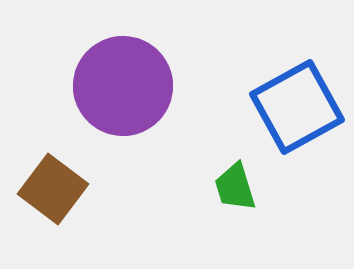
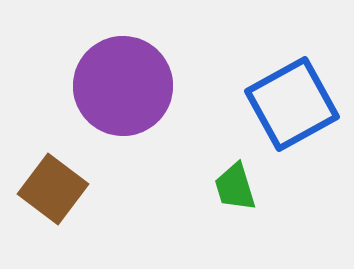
blue square: moved 5 px left, 3 px up
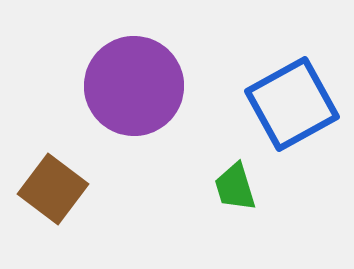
purple circle: moved 11 px right
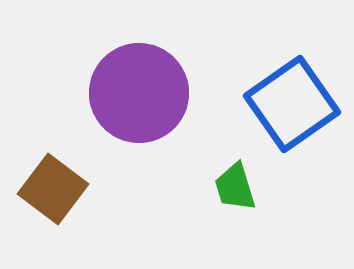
purple circle: moved 5 px right, 7 px down
blue square: rotated 6 degrees counterclockwise
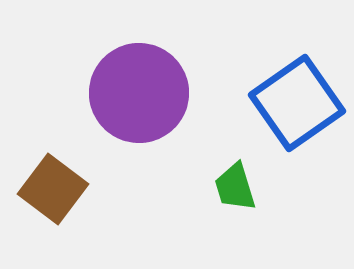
blue square: moved 5 px right, 1 px up
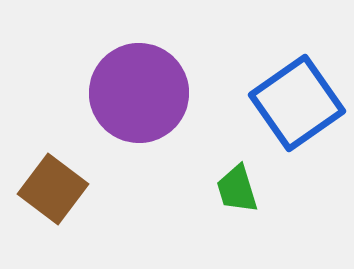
green trapezoid: moved 2 px right, 2 px down
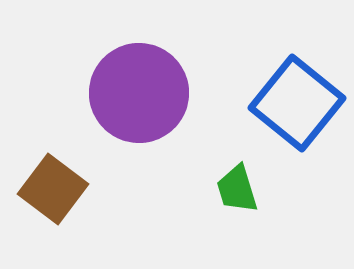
blue square: rotated 16 degrees counterclockwise
